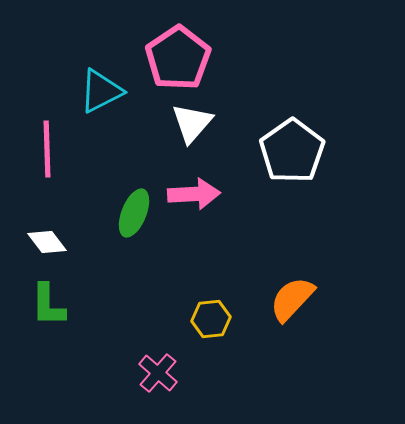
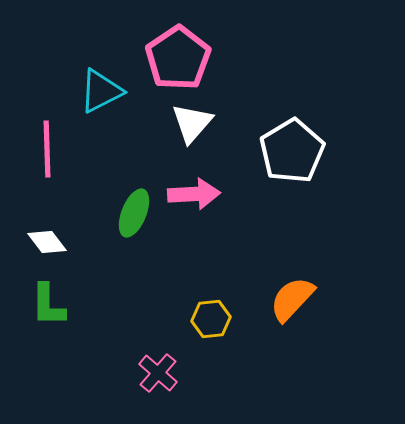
white pentagon: rotated 4 degrees clockwise
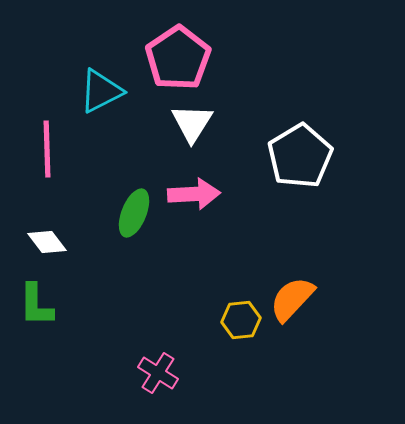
white triangle: rotated 9 degrees counterclockwise
white pentagon: moved 8 px right, 5 px down
green L-shape: moved 12 px left
yellow hexagon: moved 30 px right, 1 px down
pink cross: rotated 9 degrees counterclockwise
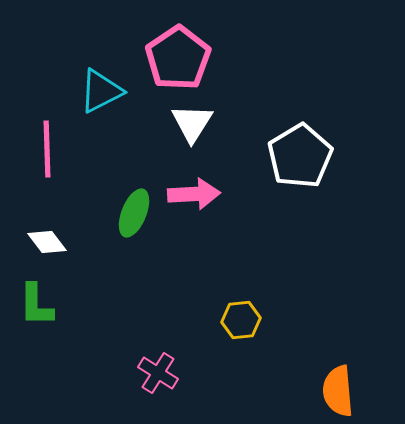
orange semicircle: moved 46 px right, 92 px down; rotated 48 degrees counterclockwise
